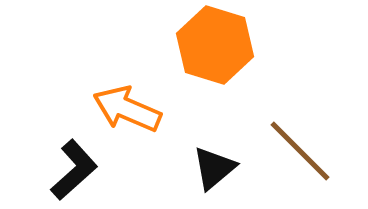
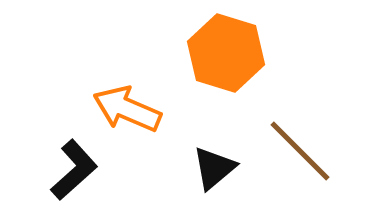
orange hexagon: moved 11 px right, 8 px down
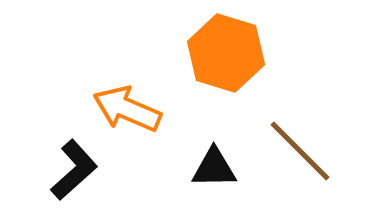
black triangle: rotated 39 degrees clockwise
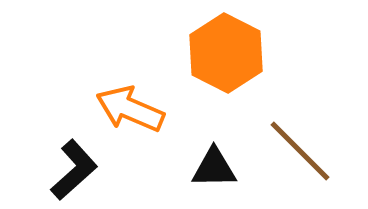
orange hexagon: rotated 10 degrees clockwise
orange arrow: moved 3 px right
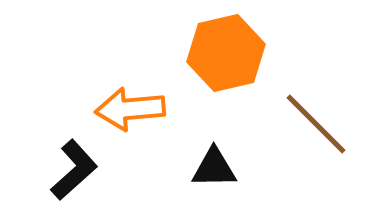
orange hexagon: rotated 20 degrees clockwise
orange arrow: rotated 28 degrees counterclockwise
brown line: moved 16 px right, 27 px up
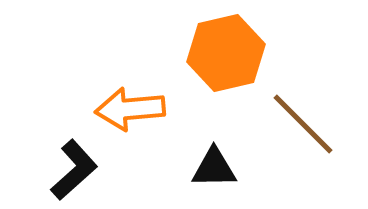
brown line: moved 13 px left
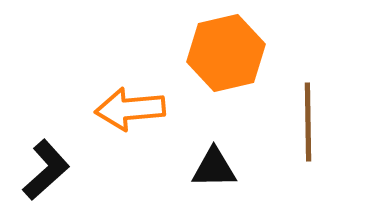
brown line: moved 5 px right, 2 px up; rotated 44 degrees clockwise
black L-shape: moved 28 px left
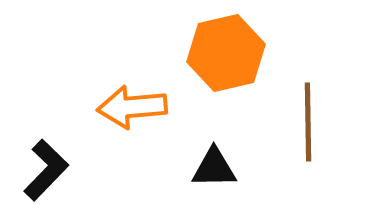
orange arrow: moved 2 px right, 2 px up
black L-shape: rotated 4 degrees counterclockwise
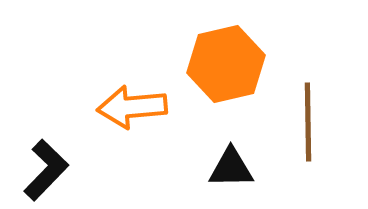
orange hexagon: moved 11 px down
black triangle: moved 17 px right
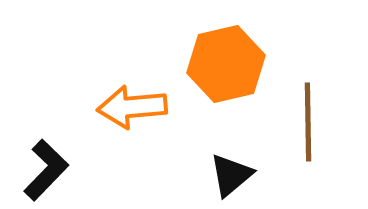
black triangle: moved 7 px down; rotated 39 degrees counterclockwise
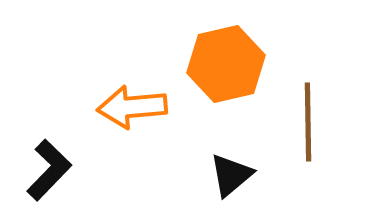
black L-shape: moved 3 px right
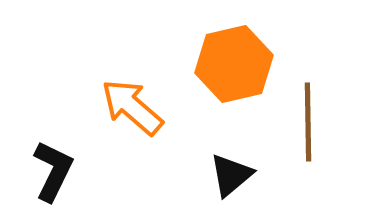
orange hexagon: moved 8 px right
orange arrow: rotated 46 degrees clockwise
black L-shape: moved 4 px right, 1 px down; rotated 18 degrees counterclockwise
